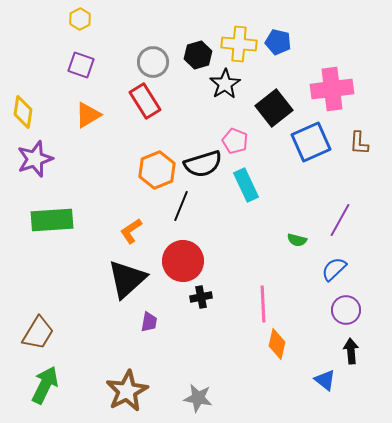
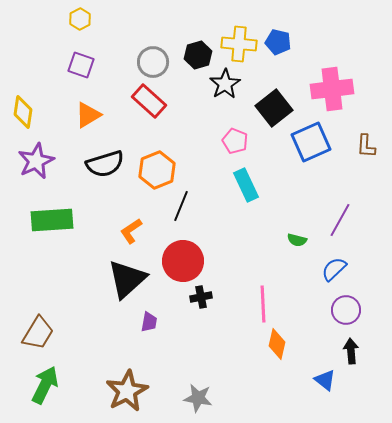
red rectangle: moved 4 px right; rotated 16 degrees counterclockwise
brown L-shape: moved 7 px right, 3 px down
purple star: moved 1 px right, 2 px down; rotated 6 degrees counterclockwise
black semicircle: moved 98 px left
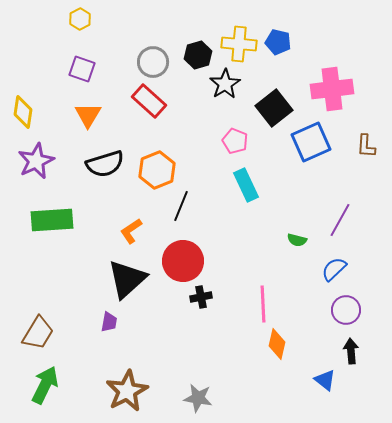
purple square: moved 1 px right, 4 px down
orange triangle: rotated 28 degrees counterclockwise
purple trapezoid: moved 40 px left
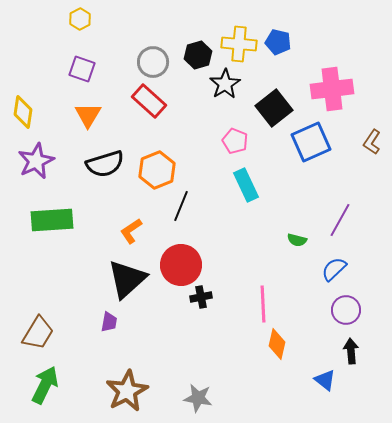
brown L-shape: moved 6 px right, 4 px up; rotated 30 degrees clockwise
red circle: moved 2 px left, 4 px down
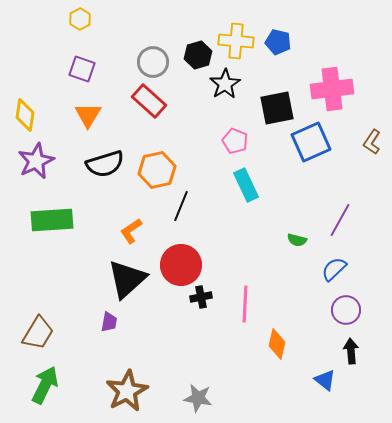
yellow cross: moved 3 px left, 3 px up
black square: moved 3 px right; rotated 27 degrees clockwise
yellow diamond: moved 2 px right, 3 px down
orange hexagon: rotated 9 degrees clockwise
pink line: moved 18 px left; rotated 6 degrees clockwise
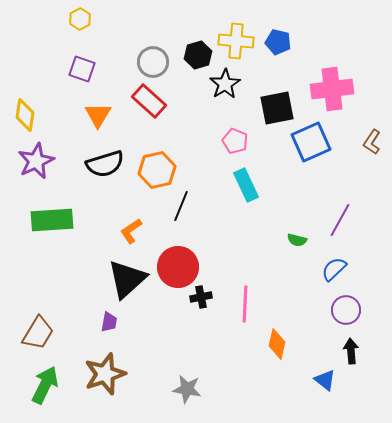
orange triangle: moved 10 px right
red circle: moved 3 px left, 2 px down
brown star: moved 22 px left, 17 px up; rotated 9 degrees clockwise
gray star: moved 11 px left, 9 px up
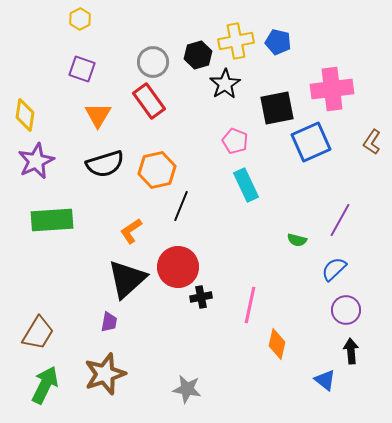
yellow cross: rotated 16 degrees counterclockwise
red rectangle: rotated 12 degrees clockwise
pink line: moved 5 px right, 1 px down; rotated 9 degrees clockwise
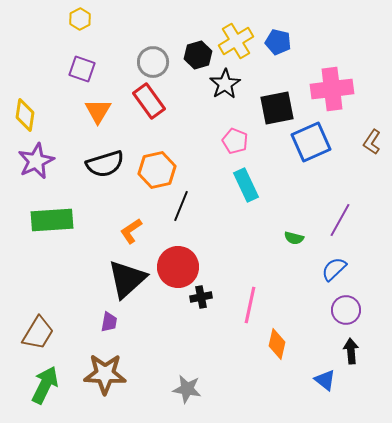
yellow cross: rotated 20 degrees counterclockwise
orange triangle: moved 4 px up
green semicircle: moved 3 px left, 2 px up
brown star: rotated 21 degrees clockwise
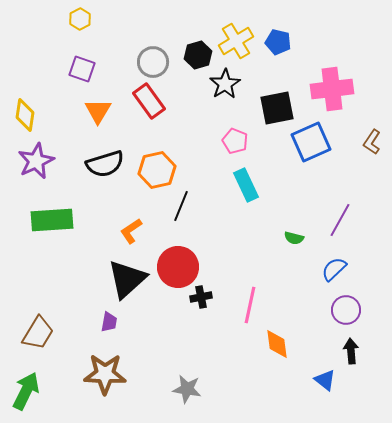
orange diamond: rotated 20 degrees counterclockwise
green arrow: moved 19 px left, 6 px down
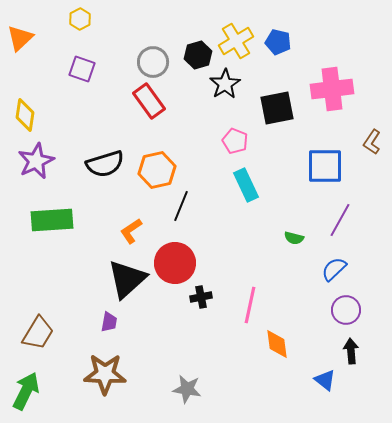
orange triangle: moved 78 px left, 73 px up; rotated 16 degrees clockwise
blue square: moved 14 px right, 24 px down; rotated 24 degrees clockwise
red circle: moved 3 px left, 4 px up
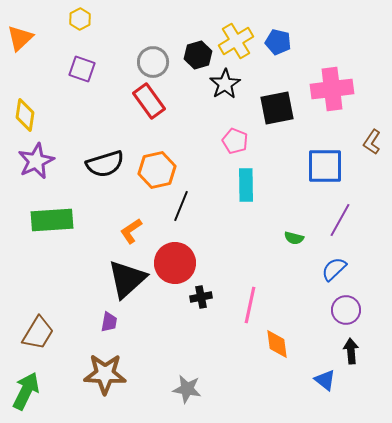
cyan rectangle: rotated 24 degrees clockwise
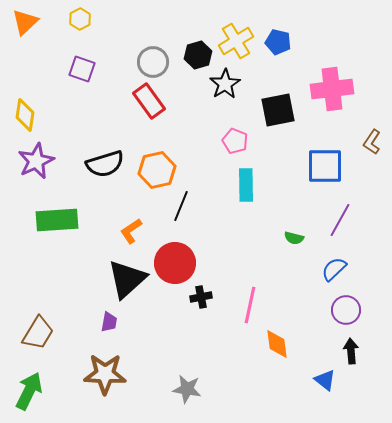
orange triangle: moved 5 px right, 16 px up
black square: moved 1 px right, 2 px down
green rectangle: moved 5 px right
green arrow: moved 3 px right
